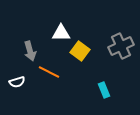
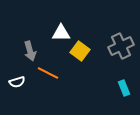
orange line: moved 1 px left, 1 px down
cyan rectangle: moved 20 px right, 2 px up
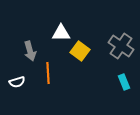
gray cross: rotated 30 degrees counterclockwise
orange line: rotated 60 degrees clockwise
cyan rectangle: moved 6 px up
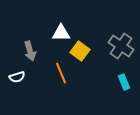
orange line: moved 13 px right; rotated 20 degrees counterclockwise
white semicircle: moved 5 px up
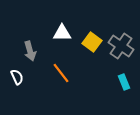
white triangle: moved 1 px right
yellow square: moved 12 px right, 9 px up
orange line: rotated 15 degrees counterclockwise
white semicircle: rotated 98 degrees counterclockwise
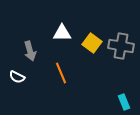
yellow square: moved 1 px down
gray cross: rotated 25 degrees counterclockwise
orange line: rotated 15 degrees clockwise
white semicircle: rotated 140 degrees clockwise
cyan rectangle: moved 20 px down
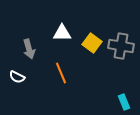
gray arrow: moved 1 px left, 2 px up
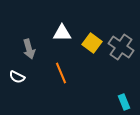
gray cross: moved 1 px down; rotated 25 degrees clockwise
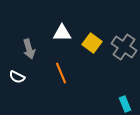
gray cross: moved 3 px right
cyan rectangle: moved 1 px right, 2 px down
